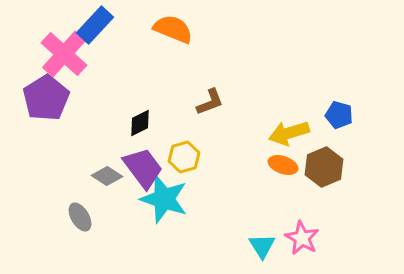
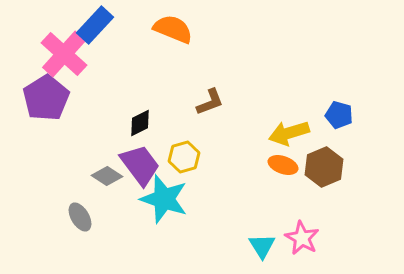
purple trapezoid: moved 3 px left, 3 px up
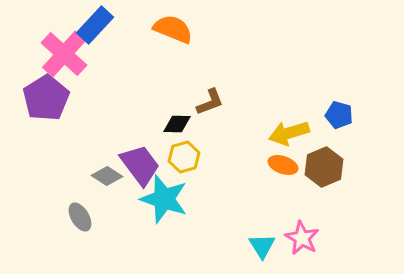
black diamond: moved 37 px right, 1 px down; rotated 28 degrees clockwise
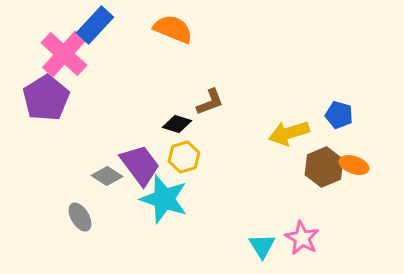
black diamond: rotated 16 degrees clockwise
orange ellipse: moved 71 px right
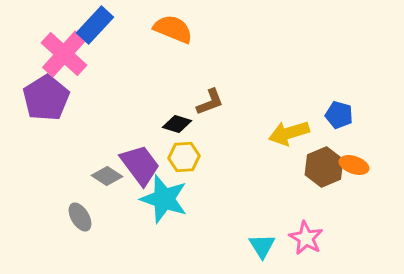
yellow hexagon: rotated 12 degrees clockwise
pink star: moved 4 px right
